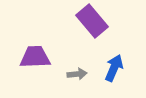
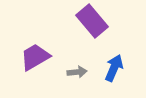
purple trapezoid: rotated 28 degrees counterclockwise
gray arrow: moved 2 px up
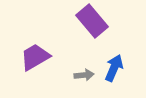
gray arrow: moved 7 px right, 3 px down
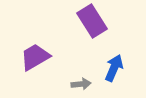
purple rectangle: rotated 8 degrees clockwise
gray arrow: moved 3 px left, 9 px down
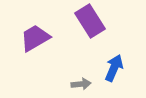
purple rectangle: moved 2 px left
purple trapezoid: moved 19 px up
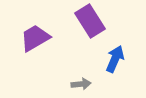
blue arrow: moved 1 px right, 9 px up
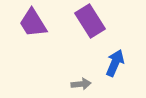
purple trapezoid: moved 2 px left, 15 px up; rotated 92 degrees counterclockwise
blue arrow: moved 4 px down
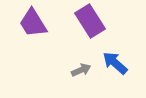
blue arrow: rotated 72 degrees counterclockwise
gray arrow: moved 14 px up; rotated 18 degrees counterclockwise
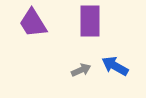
purple rectangle: rotated 32 degrees clockwise
blue arrow: moved 3 px down; rotated 12 degrees counterclockwise
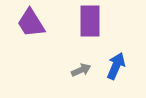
purple trapezoid: moved 2 px left
blue arrow: moved 1 px right; rotated 84 degrees clockwise
